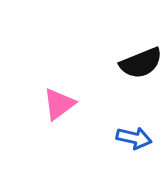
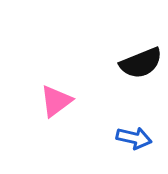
pink triangle: moved 3 px left, 3 px up
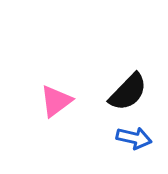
black semicircle: moved 13 px left, 29 px down; rotated 24 degrees counterclockwise
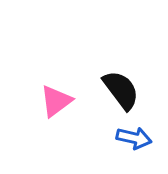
black semicircle: moved 7 px left, 2 px up; rotated 81 degrees counterclockwise
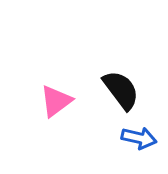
blue arrow: moved 5 px right
